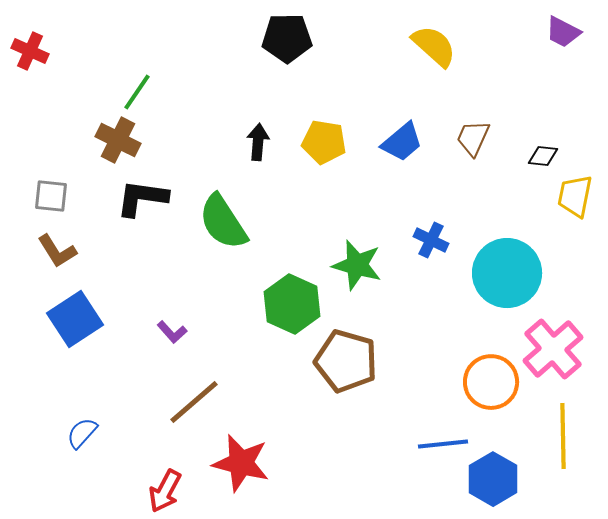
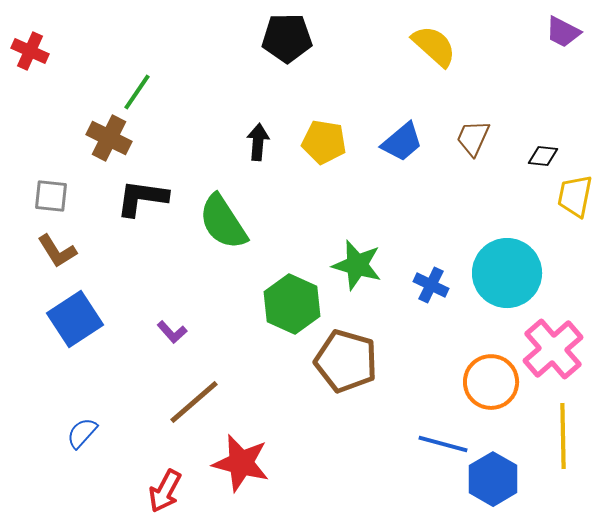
brown cross: moved 9 px left, 2 px up
blue cross: moved 45 px down
blue line: rotated 21 degrees clockwise
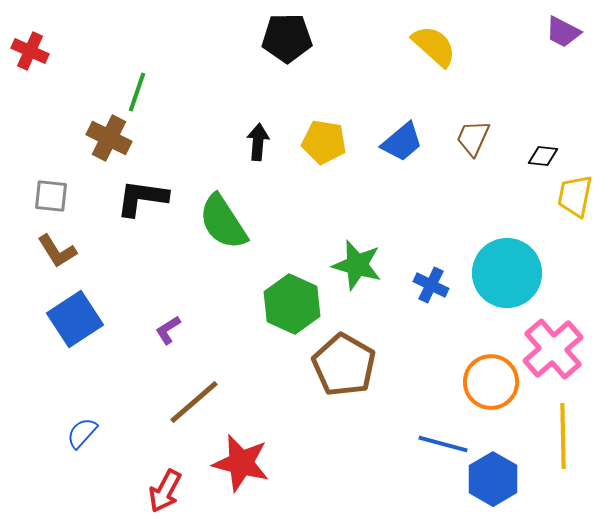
green line: rotated 15 degrees counterclockwise
purple L-shape: moved 4 px left, 2 px up; rotated 100 degrees clockwise
brown pentagon: moved 2 px left, 4 px down; rotated 14 degrees clockwise
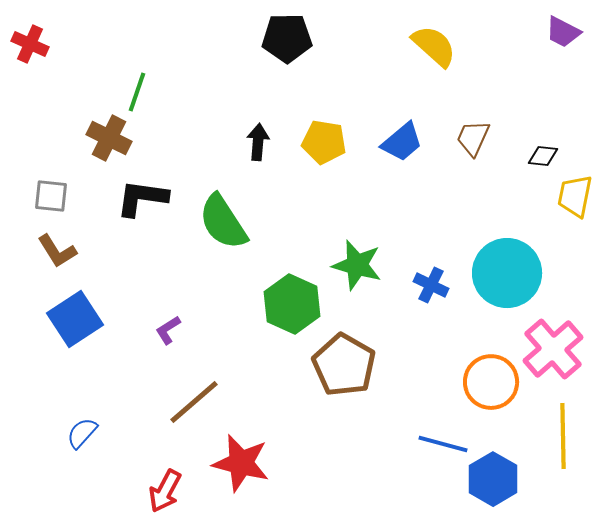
red cross: moved 7 px up
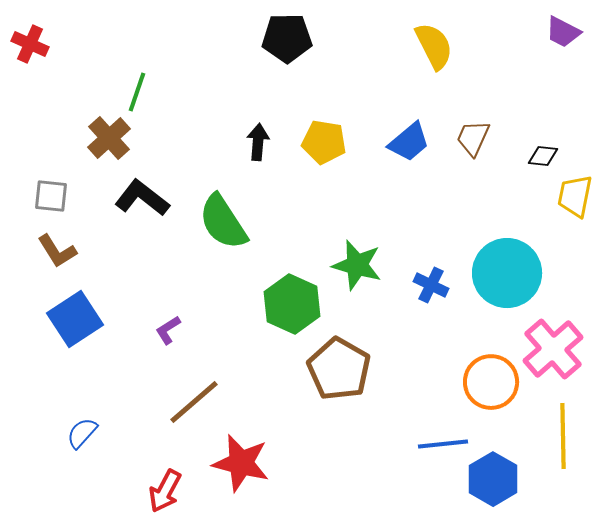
yellow semicircle: rotated 21 degrees clockwise
brown cross: rotated 21 degrees clockwise
blue trapezoid: moved 7 px right
black L-shape: rotated 30 degrees clockwise
brown pentagon: moved 5 px left, 4 px down
blue line: rotated 21 degrees counterclockwise
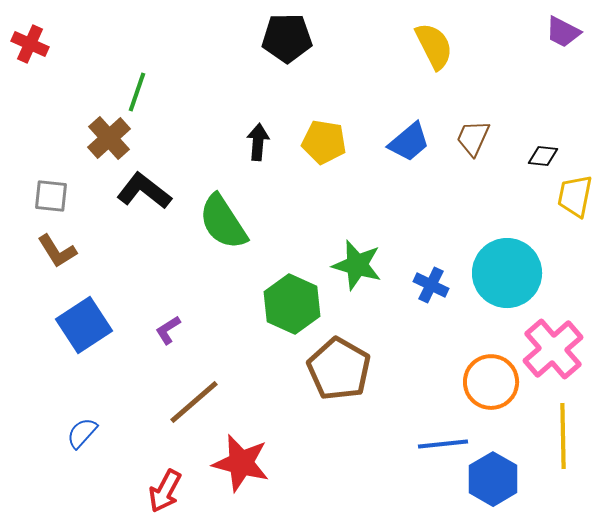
black L-shape: moved 2 px right, 7 px up
blue square: moved 9 px right, 6 px down
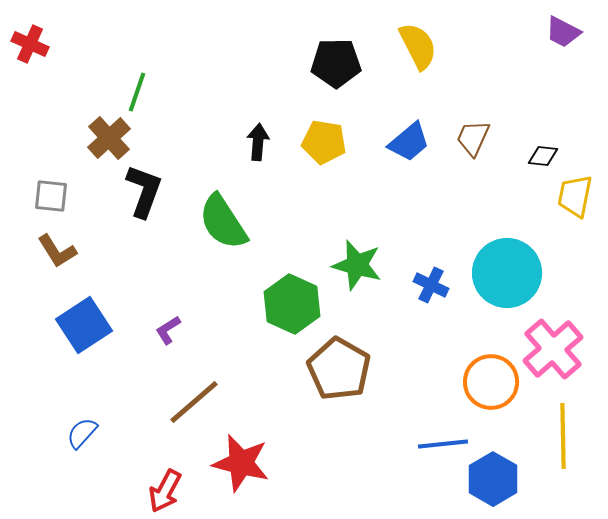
black pentagon: moved 49 px right, 25 px down
yellow semicircle: moved 16 px left
black L-shape: rotated 72 degrees clockwise
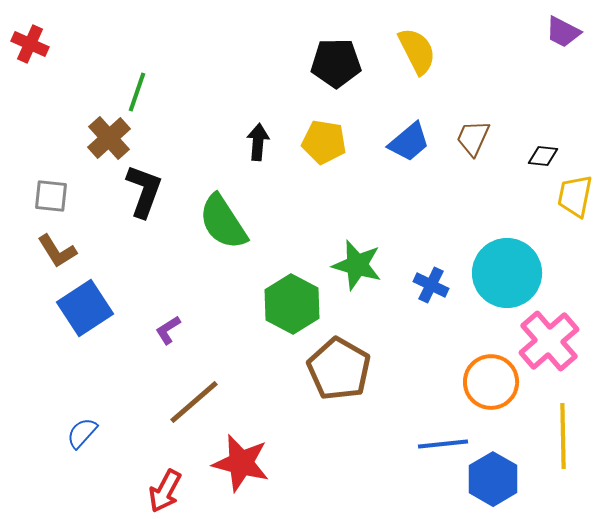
yellow semicircle: moved 1 px left, 5 px down
green hexagon: rotated 4 degrees clockwise
blue square: moved 1 px right, 17 px up
pink cross: moved 4 px left, 8 px up
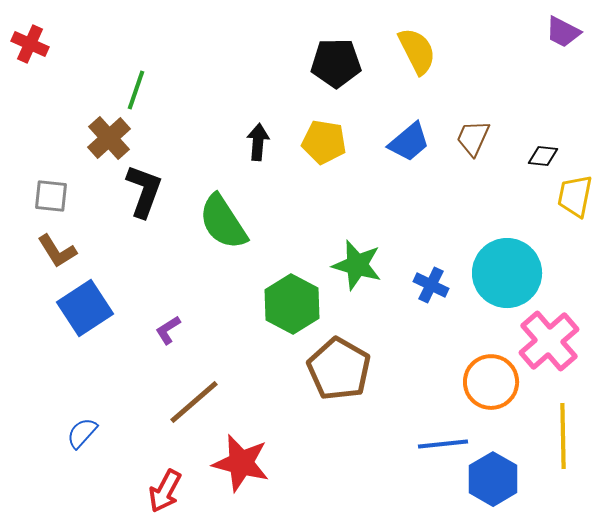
green line: moved 1 px left, 2 px up
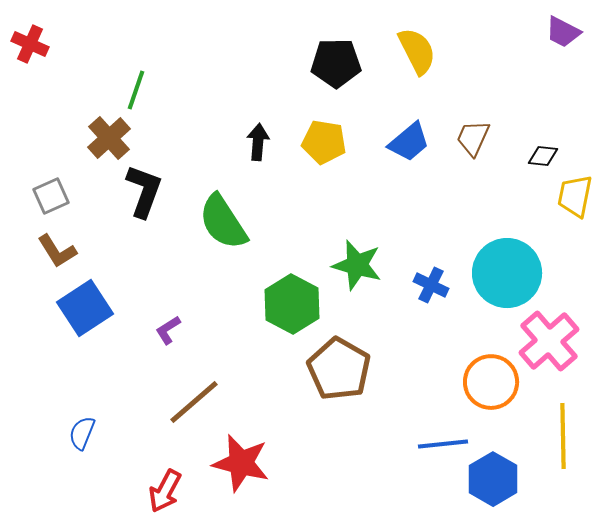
gray square: rotated 30 degrees counterclockwise
blue semicircle: rotated 20 degrees counterclockwise
